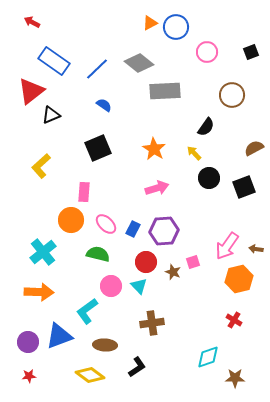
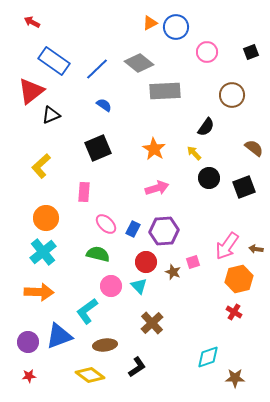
brown semicircle at (254, 148): rotated 66 degrees clockwise
orange circle at (71, 220): moved 25 px left, 2 px up
red cross at (234, 320): moved 8 px up
brown cross at (152, 323): rotated 35 degrees counterclockwise
brown ellipse at (105, 345): rotated 10 degrees counterclockwise
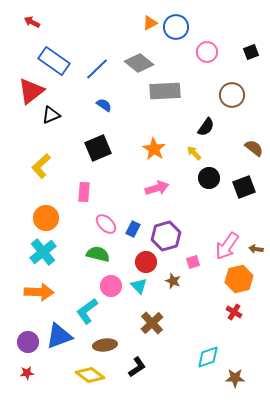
purple hexagon at (164, 231): moved 2 px right, 5 px down; rotated 12 degrees counterclockwise
brown star at (173, 272): moved 9 px down
red star at (29, 376): moved 2 px left, 3 px up
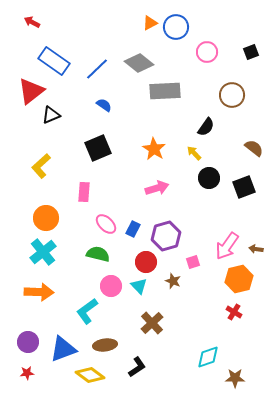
blue triangle at (59, 336): moved 4 px right, 13 px down
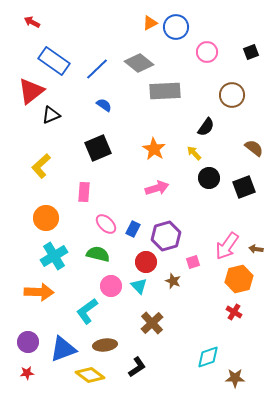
cyan cross at (43, 252): moved 11 px right, 4 px down; rotated 8 degrees clockwise
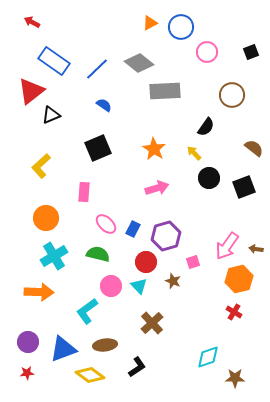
blue circle at (176, 27): moved 5 px right
